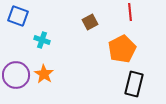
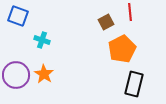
brown square: moved 16 px right
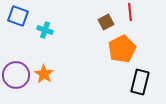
cyan cross: moved 3 px right, 10 px up
black rectangle: moved 6 px right, 2 px up
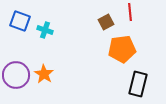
blue square: moved 2 px right, 5 px down
orange pentagon: rotated 20 degrees clockwise
black rectangle: moved 2 px left, 2 px down
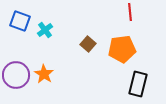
brown square: moved 18 px left, 22 px down; rotated 21 degrees counterclockwise
cyan cross: rotated 35 degrees clockwise
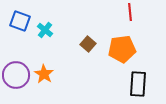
cyan cross: rotated 14 degrees counterclockwise
black rectangle: rotated 10 degrees counterclockwise
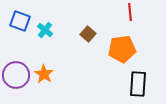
brown square: moved 10 px up
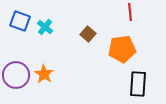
cyan cross: moved 3 px up
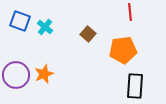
orange pentagon: moved 1 px right, 1 px down
orange star: rotated 18 degrees clockwise
black rectangle: moved 3 px left, 2 px down
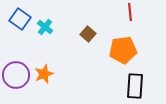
blue square: moved 2 px up; rotated 15 degrees clockwise
